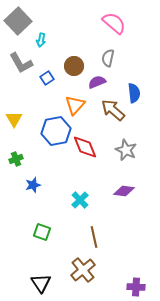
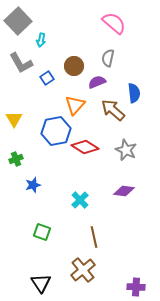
red diamond: rotated 36 degrees counterclockwise
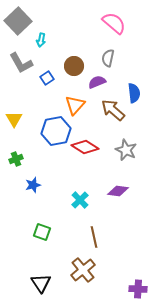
purple diamond: moved 6 px left
purple cross: moved 2 px right, 2 px down
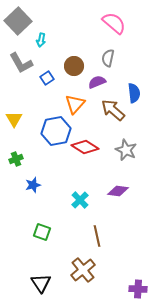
orange triangle: moved 1 px up
brown line: moved 3 px right, 1 px up
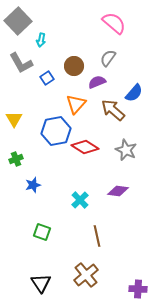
gray semicircle: rotated 24 degrees clockwise
blue semicircle: rotated 48 degrees clockwise
orange triangle: moved 1 px right
brown cross: moved 3 px right, 5 px down
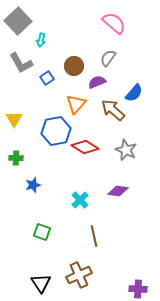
green cross: moved 1 px up; rotated 24 degrees clockwise
brown line: moved 3 px left
brown cross: moved 7 px left; rotated 15 degrees clockwise
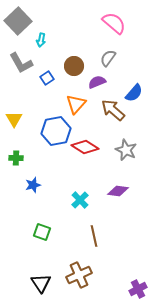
purple cross: rotated 30 degrees counterclockwise
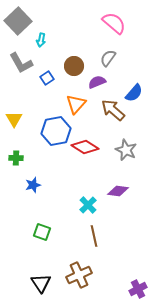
cyan cross: moved 8 px right, 5 px down
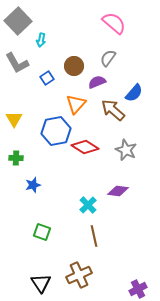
gray L-shape: moved 4 px left
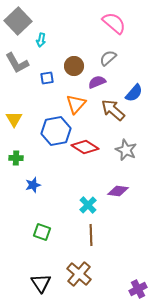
gray semicircle: rotated 12 degrees clockwise
blue square: rotated 24 degrees clockwise
brown line: moved 3 px left, 1 px up; rotated 10 degrees clockwise
brown cross: moved 1 px up; rotated 25 degrees counterclockwise
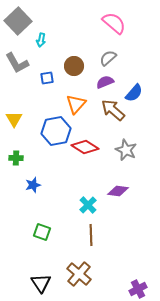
purple semicircle: moved 8 px right
